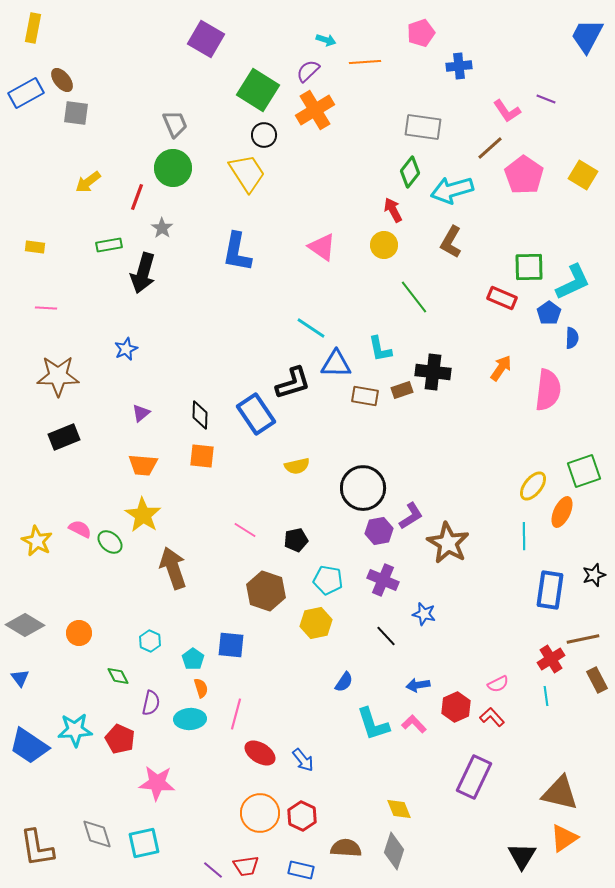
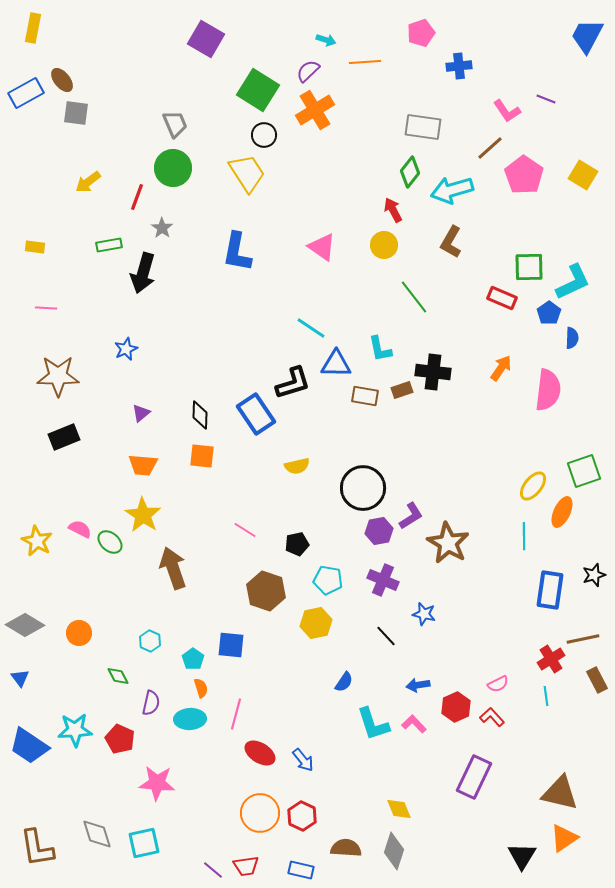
black pentagon at (296, 540): moved 1 px right, 4 px down
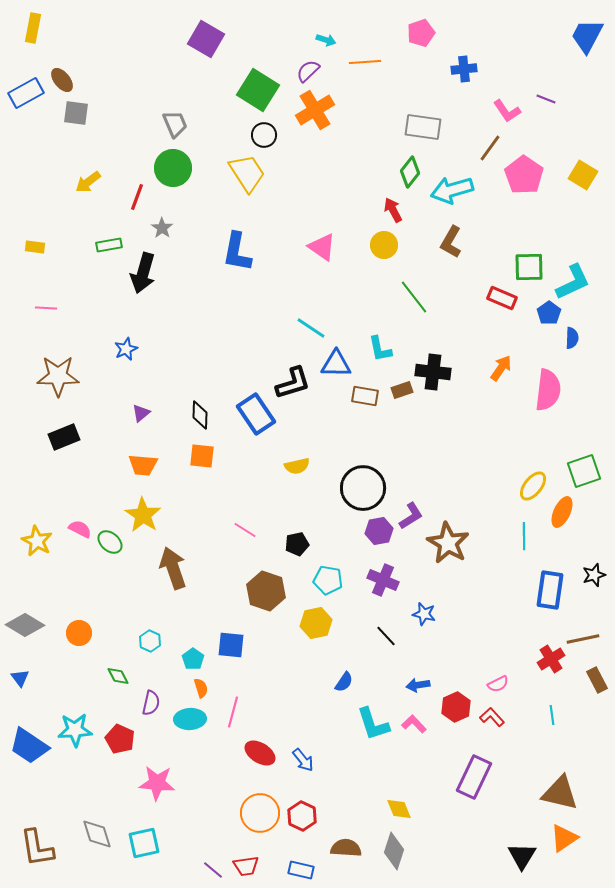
blue cross at (459, 66): moved 5 px right, 3 px down
brown line at (490, 148): rotated 12 degrees counterclockwise
cyan line at (546, 696): moved 6 px right, 19 px down
pink line at (236, 714): moved 3 px left, 2 px up
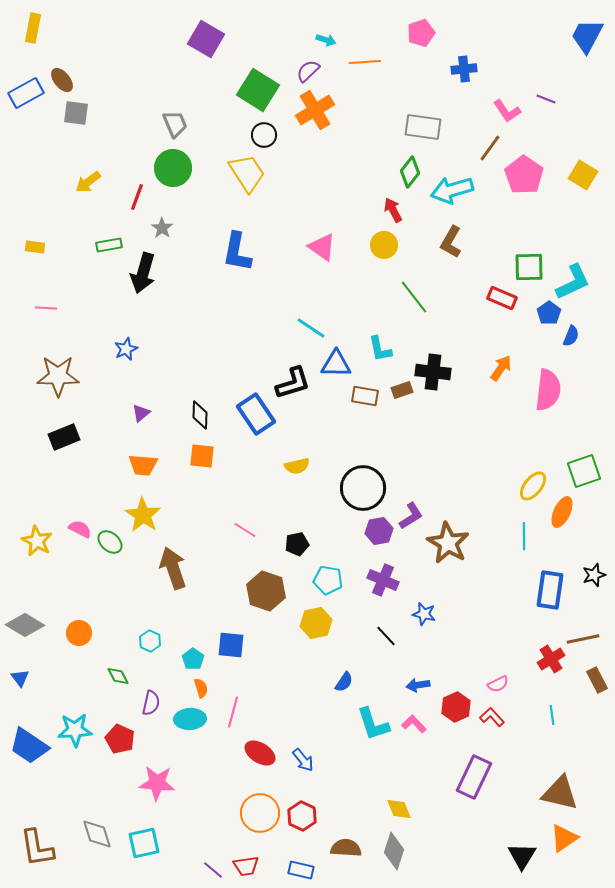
blue semicircle at (572, 338): moved 1 px left, 2 px up; rotated 20 degrees clockwise
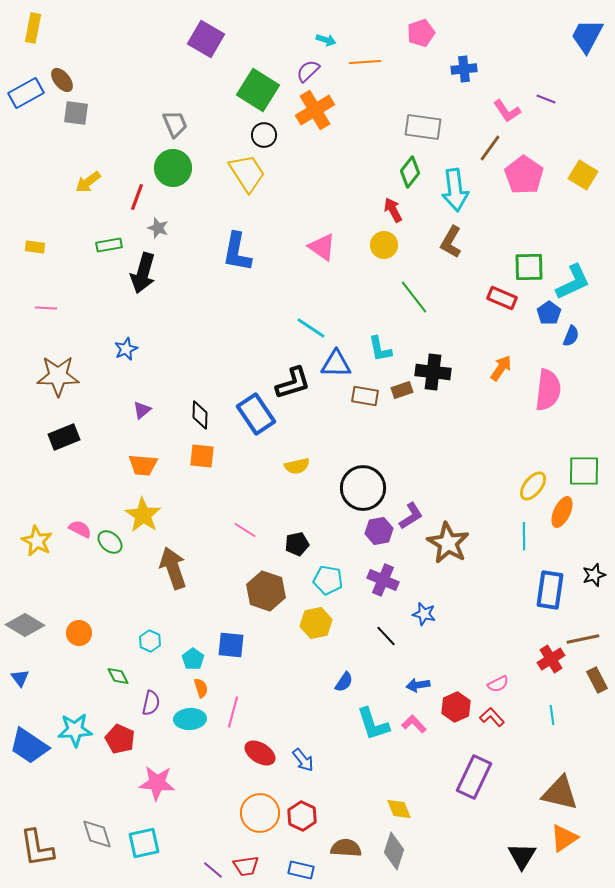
cyan arrow at (452, 190): moved 3 px right; rotated 81 degrees counterclockwise
gray star at (162, 228): moved 4 px left; rotated 15 degrees counterclockwise
purple triangle at (141, 413): moved 1 px right, 3 px up
green square at (584, 471): rotated 20 degrees clockwise
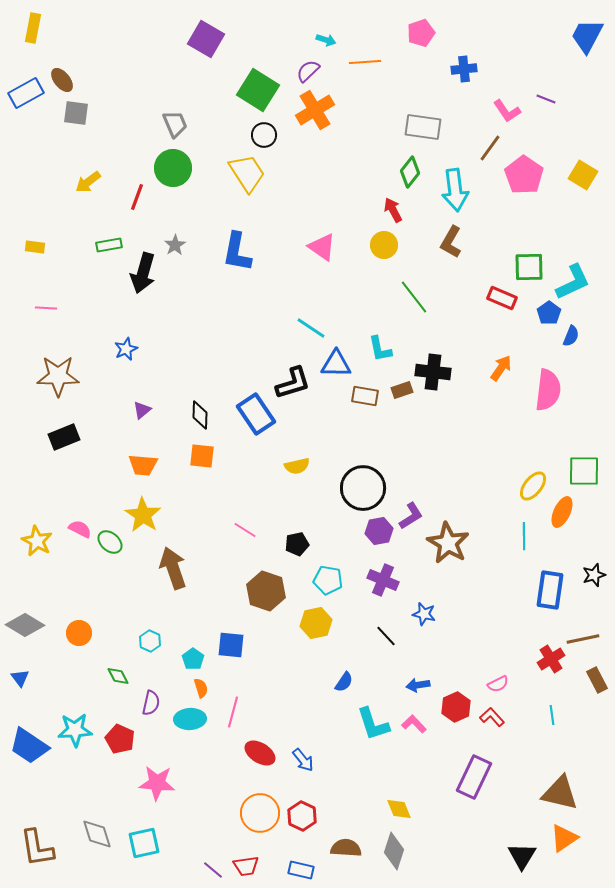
gray star at (158, 228): moved 17 px right, 17 px down; rotated 20 degrees clockwise
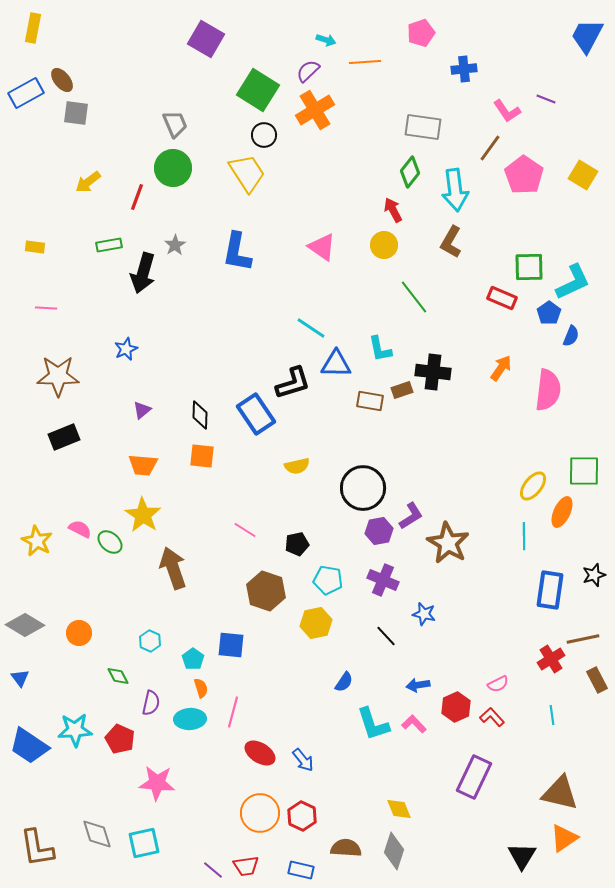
brown rectangle at (365, 396): moved 5 px right, 5 px down
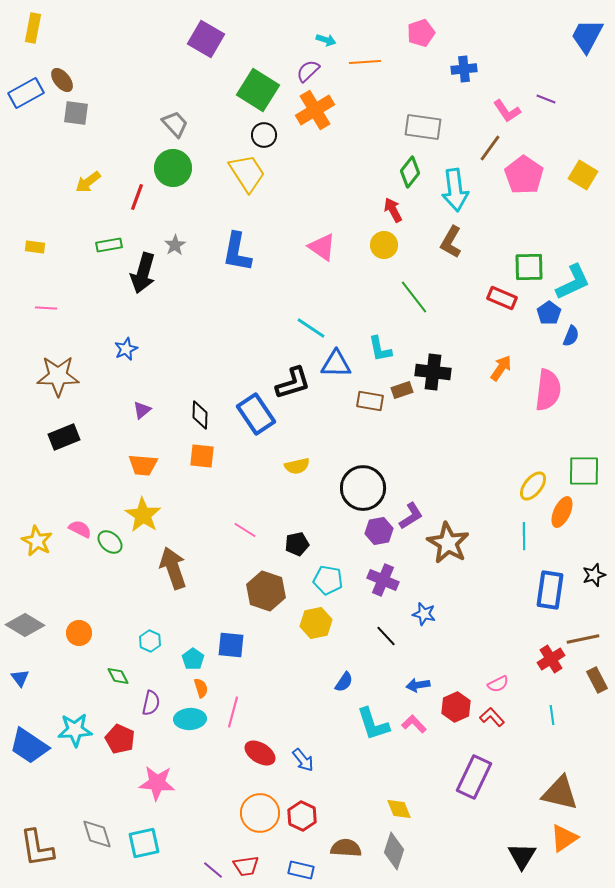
gray trapezoid at (175, 124): rotated 20 degrees counterclockwise
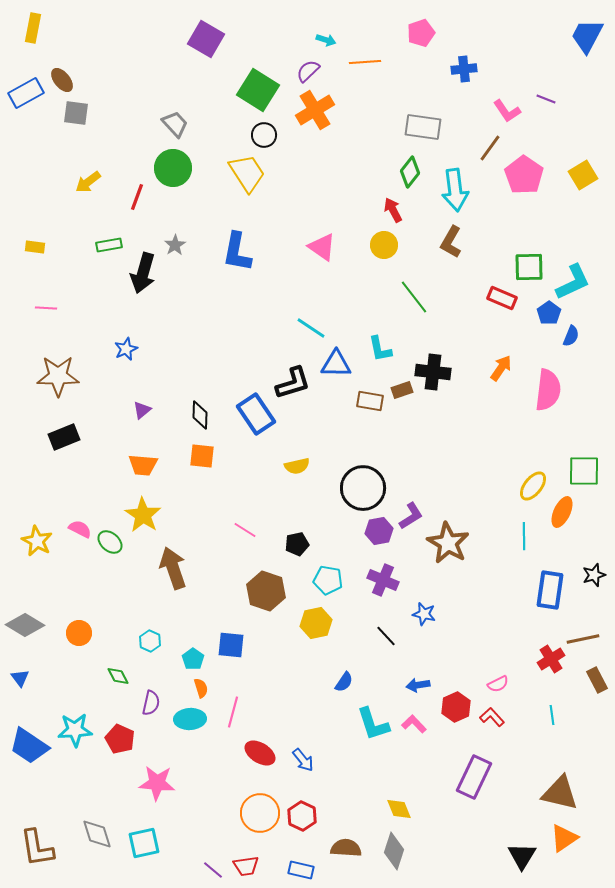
yellow square at (583, 175): rotated 28 degrees clockwise
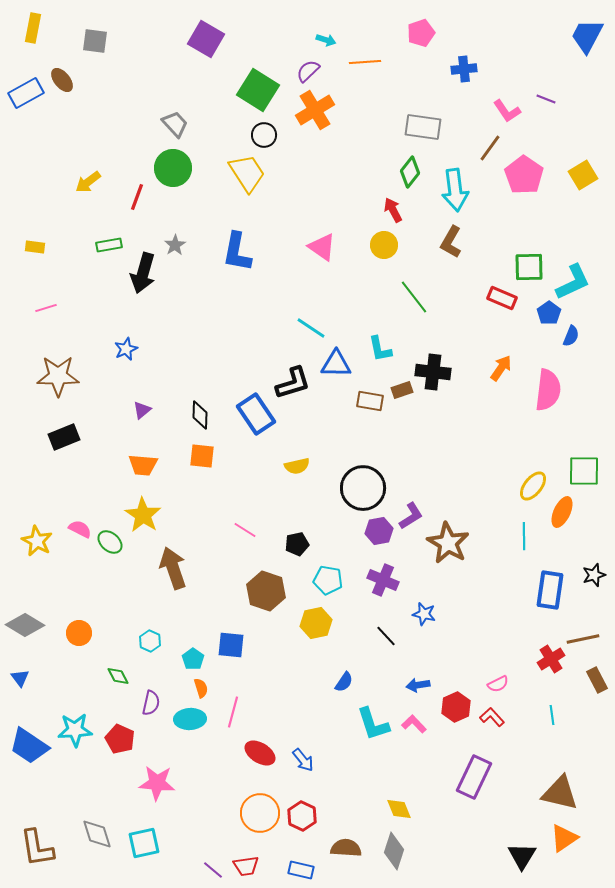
gray square at (76, 113): moved 19 px right, 72 px up
pink line at (46, 308): rotated 20 degrees counterclockwise
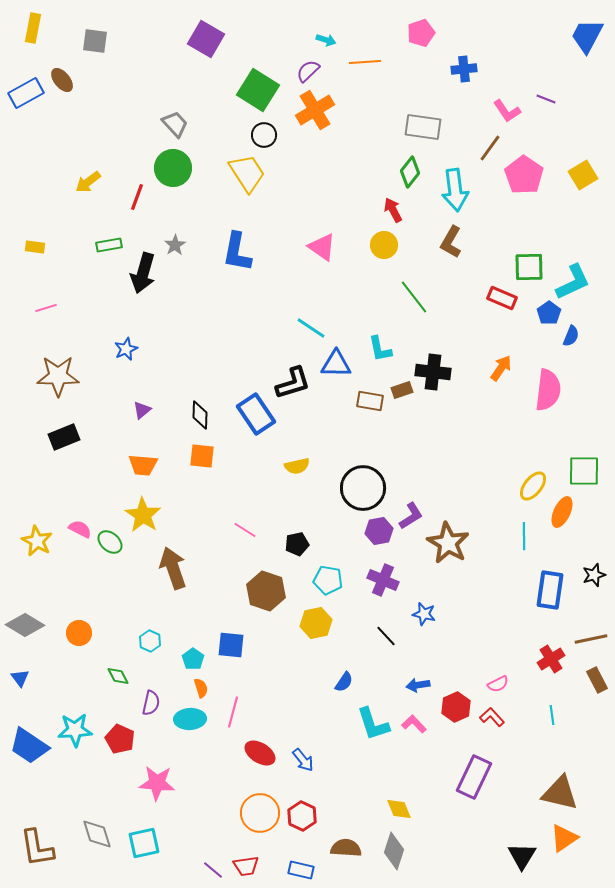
brown line at (583, 639): moved 8 px right
